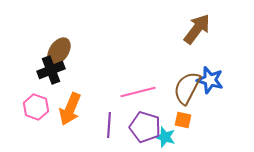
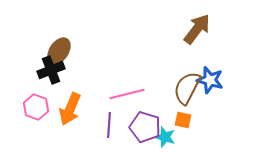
pink line: moved 11 px left, 2 px down
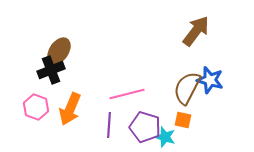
brown arrow: moved 1 px left, 2 px down
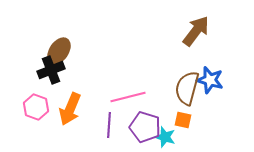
brown semicircle: rotated 12 degrees counterclockwise
pink line: moved 1 px right, 3 px down
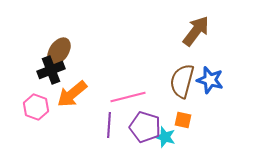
brown semicircle: moved 5 px left, 7 px up
orange arrow: moved 2 px right, 15 px up; rotated 28 degrees clockwise
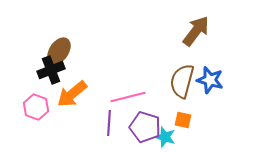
purple line: moved 2 px up
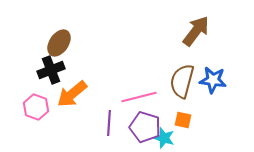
brown ellipse: moved 8 px up
blue star: moved 3 px right; rotated 8 degrees counterclockwise
pink line: moved 11 px right
cyan star: moved 1 px left, 1 px down
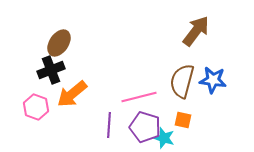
purple line: moved 2 px down
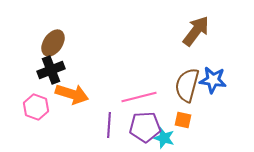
brown ellipse: moved 6 px left
brown semicircle: moved 5 px right, 4 px down
orange arrow: rotated 124 degrees counterclockwise
purple pentagon: rotated 20 degrees counterclockwise
